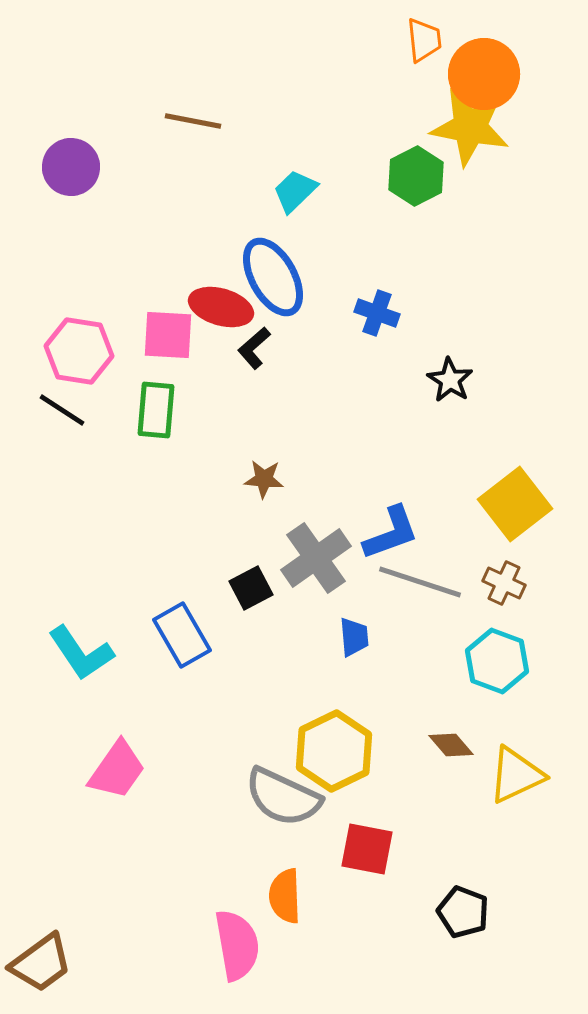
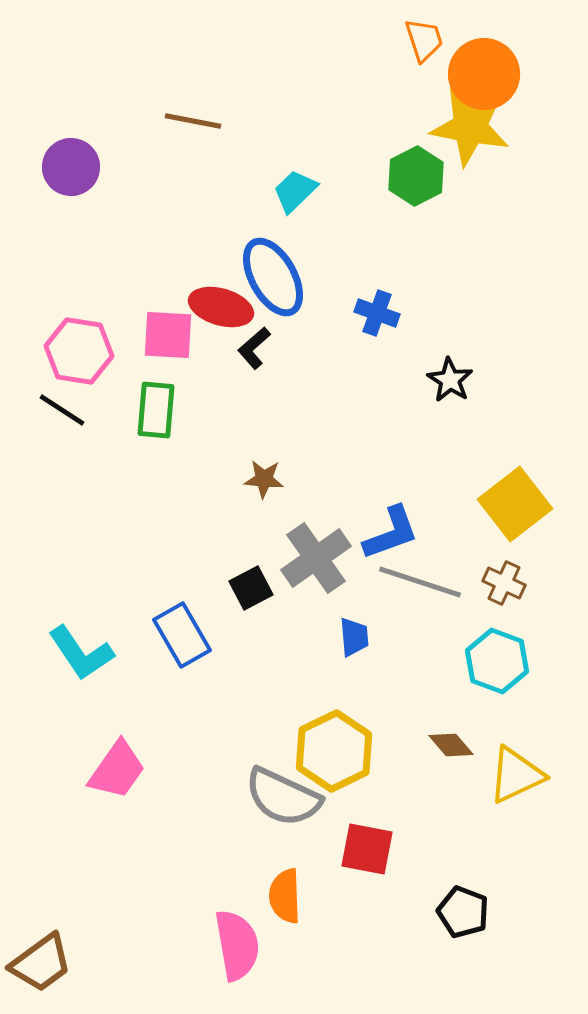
orange trapezoid: rotated 12 degrees counterclockwise
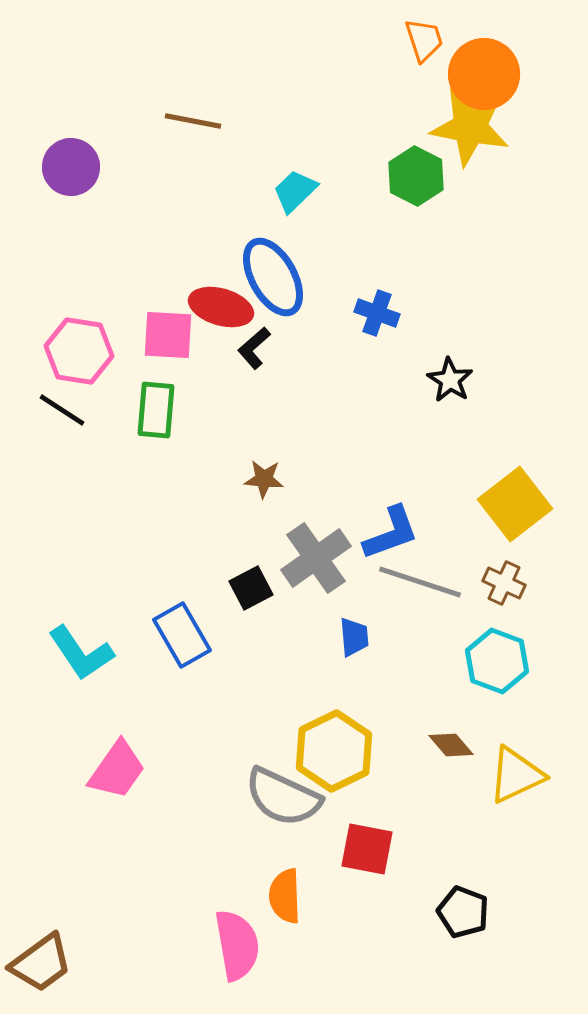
green hexagon: rotated 6 degrees counterclockwise
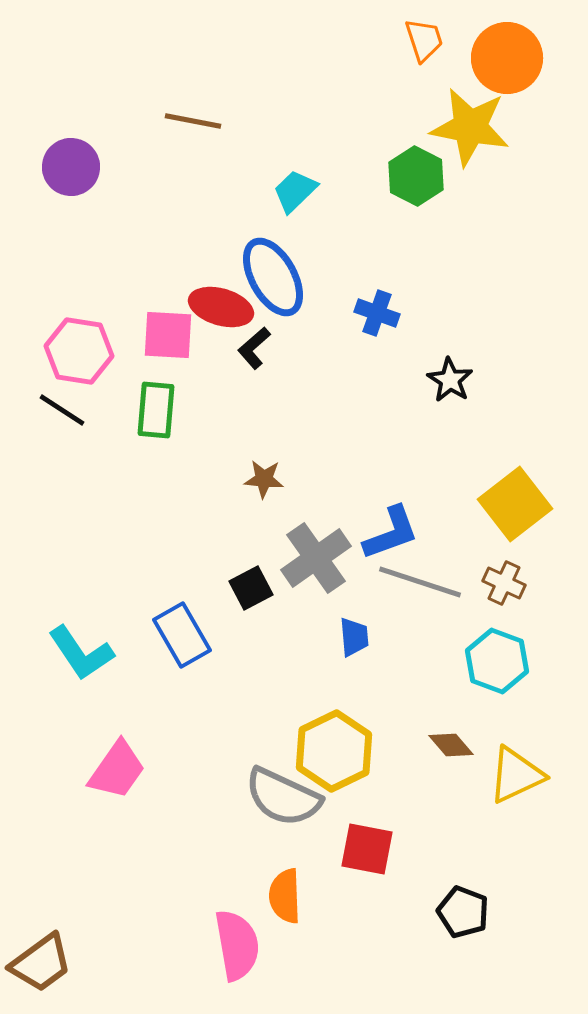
orange circle: moved 23 px right, 16 px up
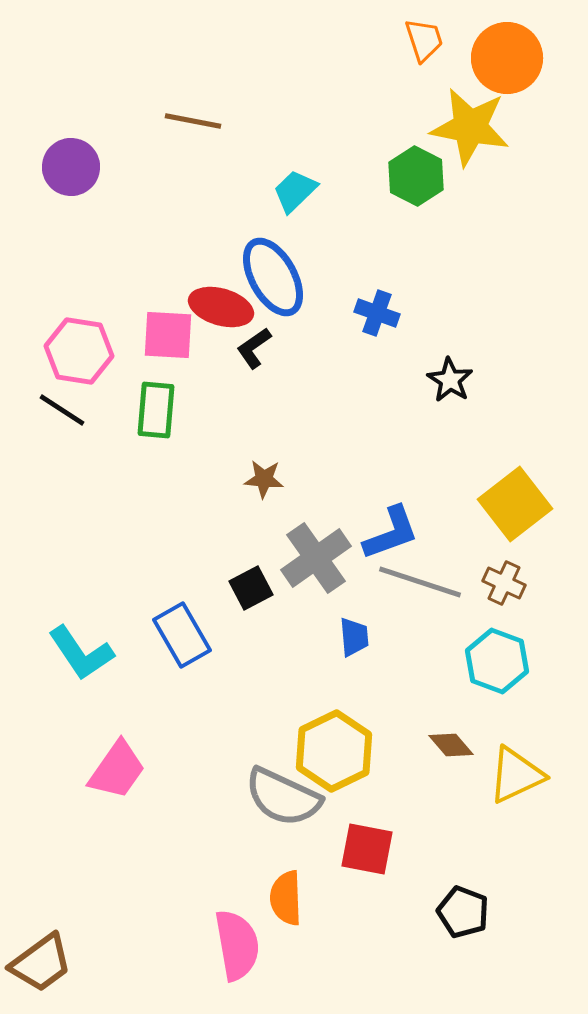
black L-shape: rotated 6 degrees clockwise
orange semicircle: moved 1 px right, 2 px down
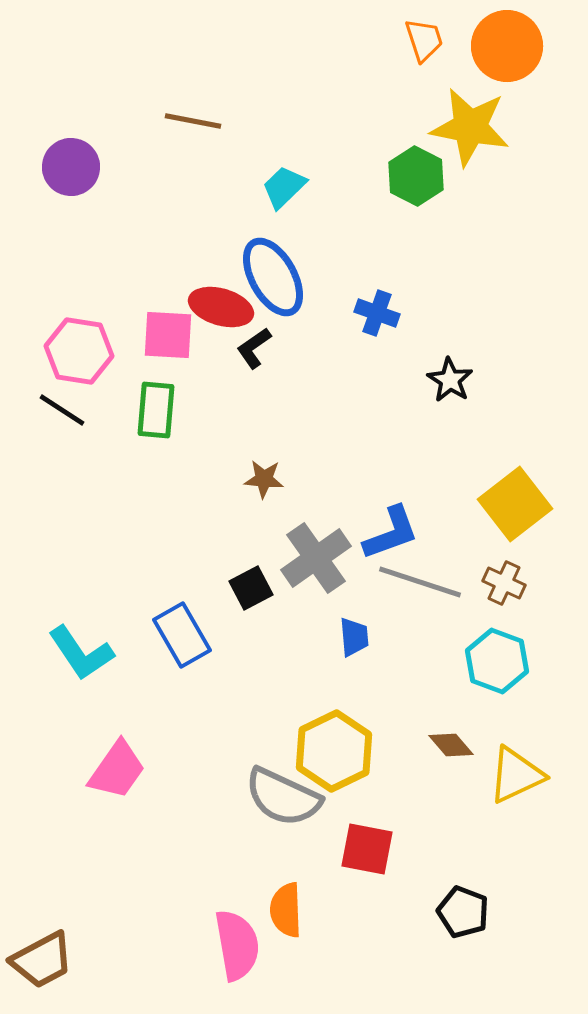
orange circle: moved 12 px up
cyan trapezoid: moved 11 px left, 4 px up
orange semicircle: moved 12 px down
brown trapezoid: moved 1 px right, 3 px up; rotated 8 degrees clockwise
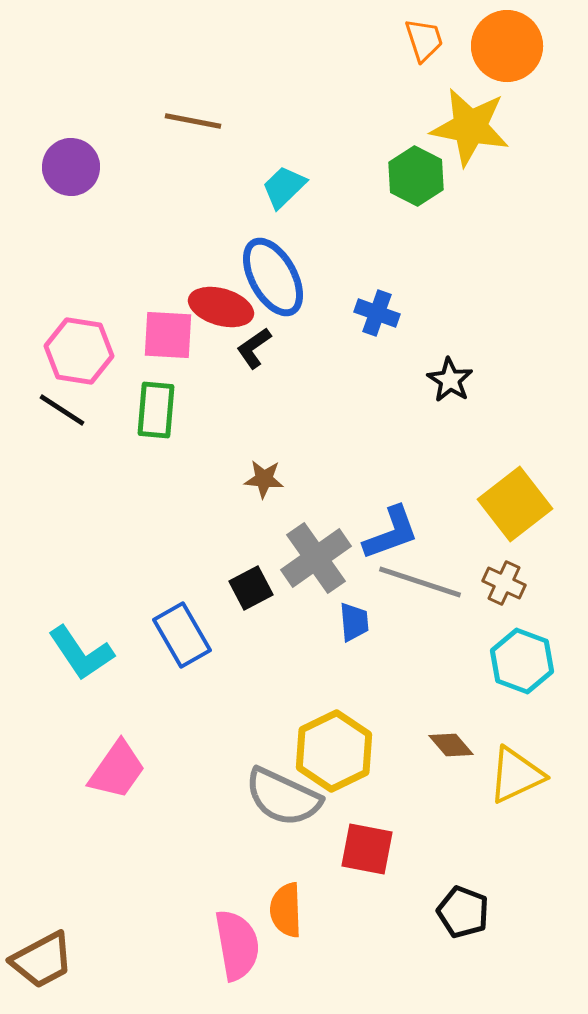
blue trapezoid: moved 15 px up
cyan hexagon: moved 25 px right
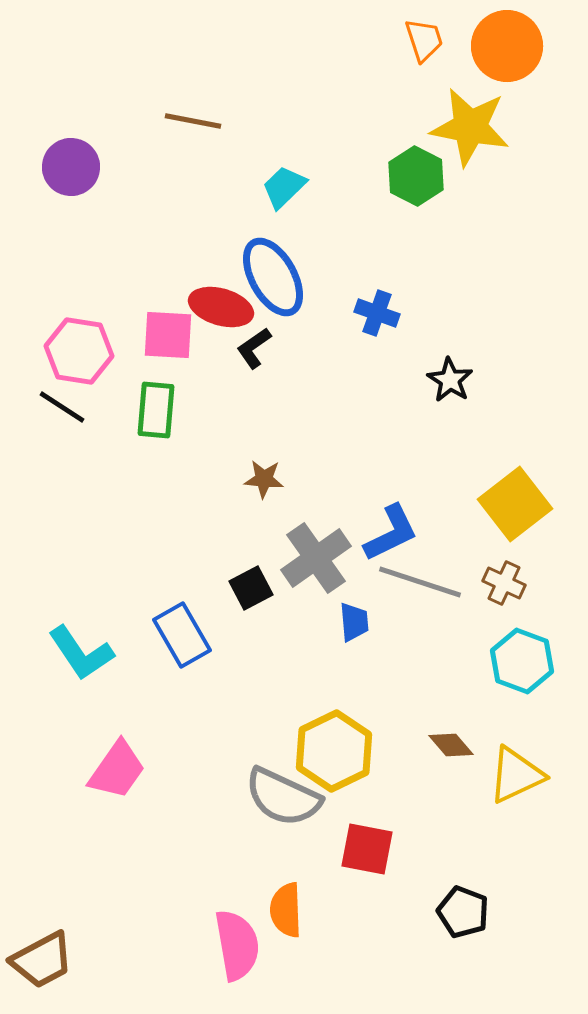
black line: moved 3 px up
blue L-shape: rotated 6 degrees counterclockwise
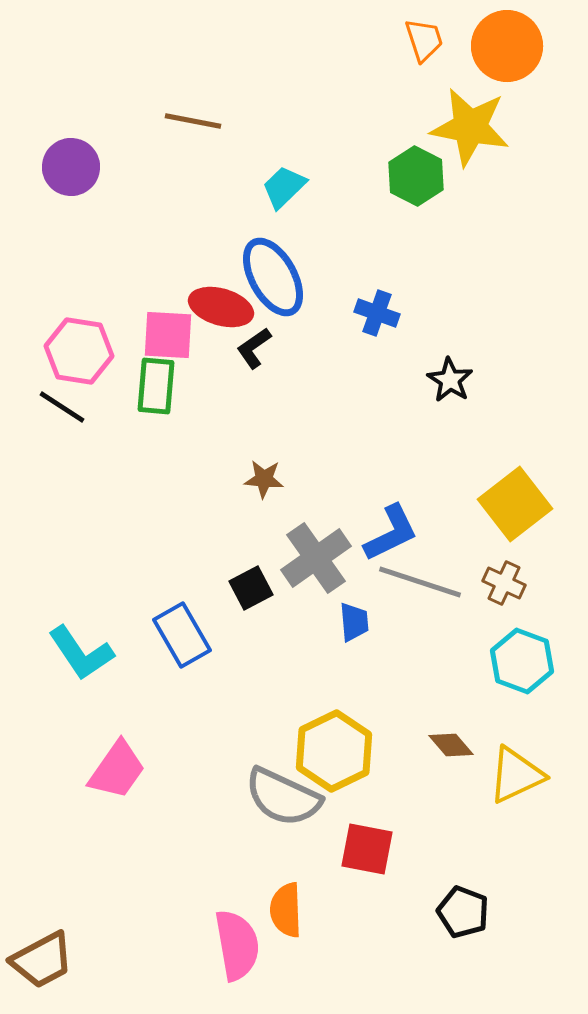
green rectangle: moved 24 px up
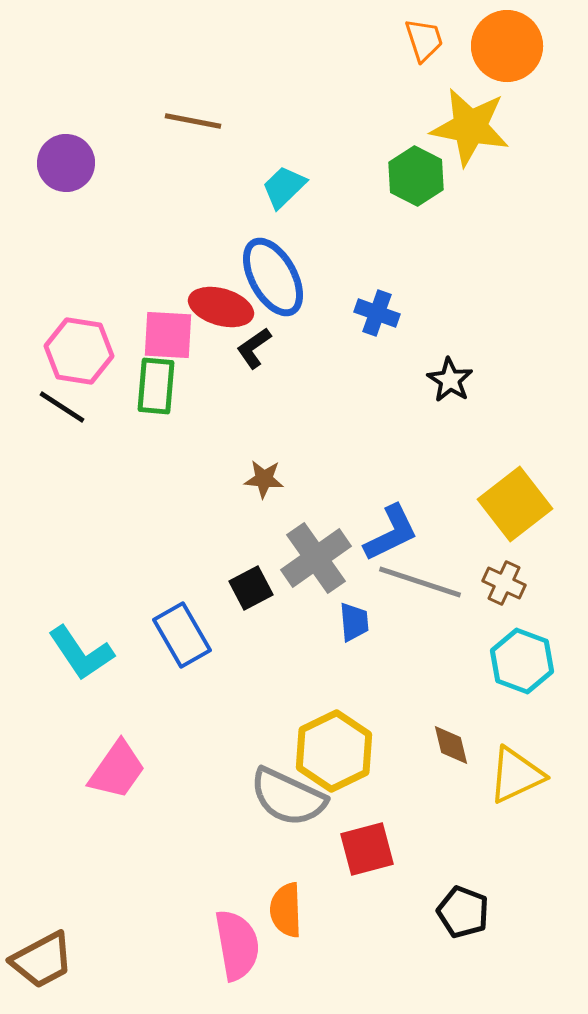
purple circle: moved 5 px left, 4 px up
brown diamond: rotated 27 degrees clockwise
gray semicircle: moved 5 px right
red square: rotated 26 degrees counterclockwise
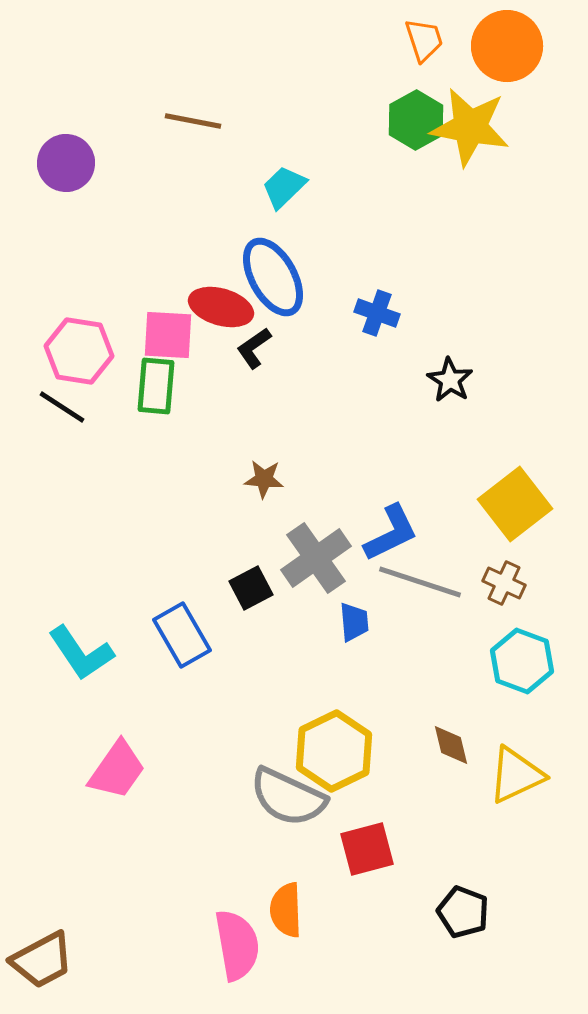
green hexagon: moved 56 px up; rotated 4 degrees clockwise
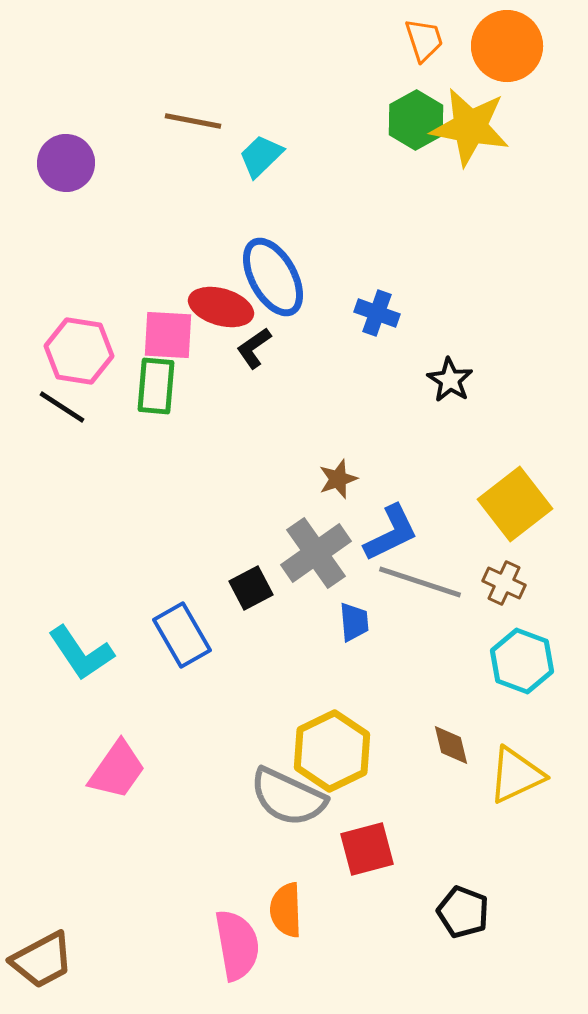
cyan trapezoid: moved 23 px left, 31 px up
brown star: moved 74 px right; rotated 24 degrees counterclockwise
gray cross: moved 5 px up
yellow hexagon: moved 2 px left
